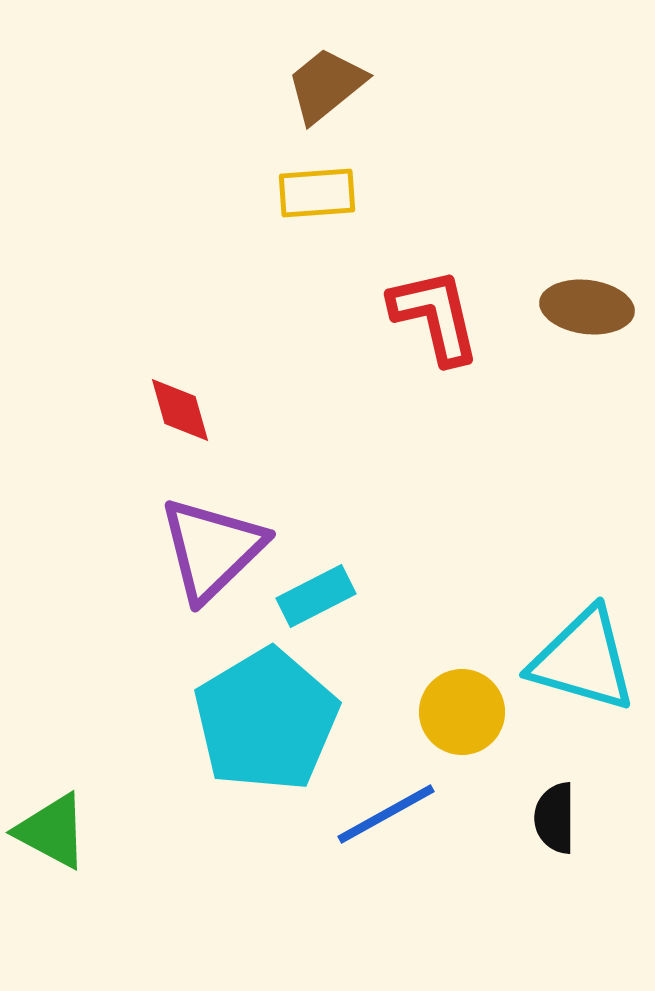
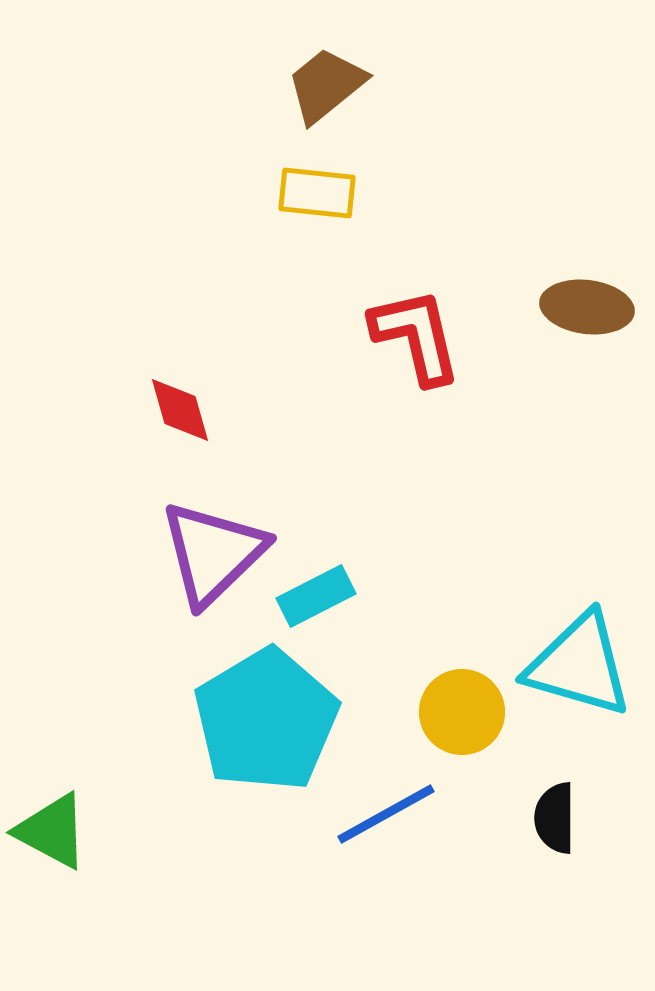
yellow rectangle: rotated 10 degrees clockwise
red L-shape: moved 19 px left, 20 px down
purple triangle: moved 1 px right, 4 px down
cyan triangle: moved 4 px left, 5 px down
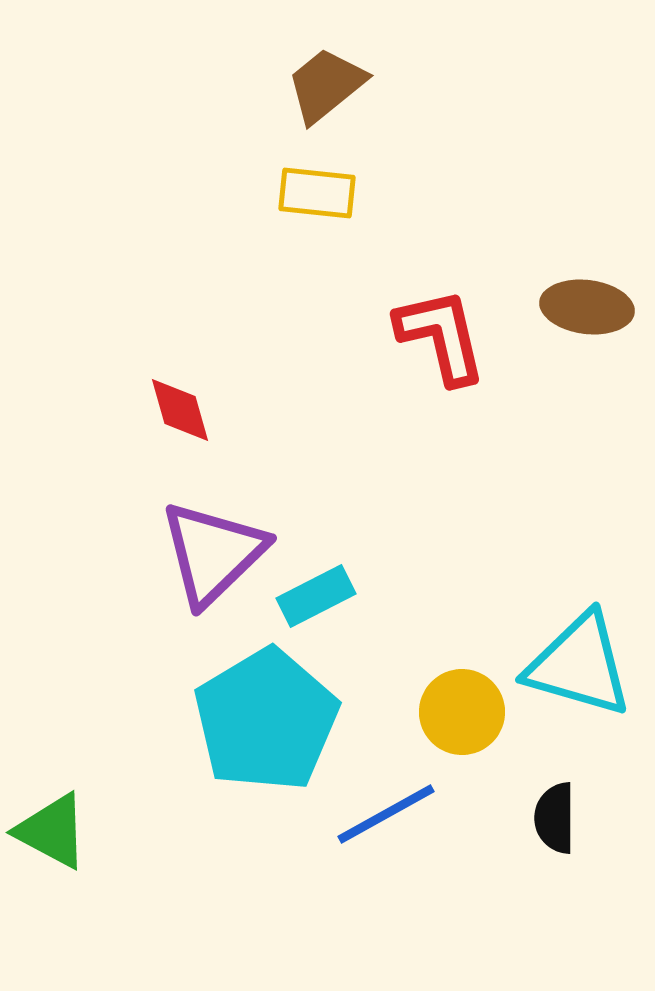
red L-shape: moved 25 px right
